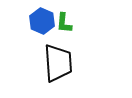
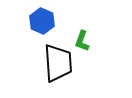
green L-shape: moved 18 px right, 18 px down; rotated 15 degrees clockwise
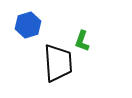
blue hexagon: moved 14 px left, 4 px down; rotated 20 degrees clockwise
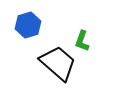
black trapezoid: rotated 45 degrees counterclockwise
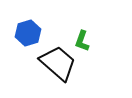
blue hexagon: moved 8 px down
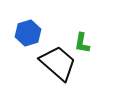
green L-shape: moved 2 px down; rotated 10 degrees counterclockwise
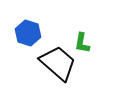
blue hexagon: rotated 25 degrees counterclockwise
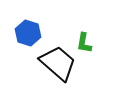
green L-shape: moved 2 px right
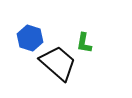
blue hexagon: moved 2 px right, 5 px down
